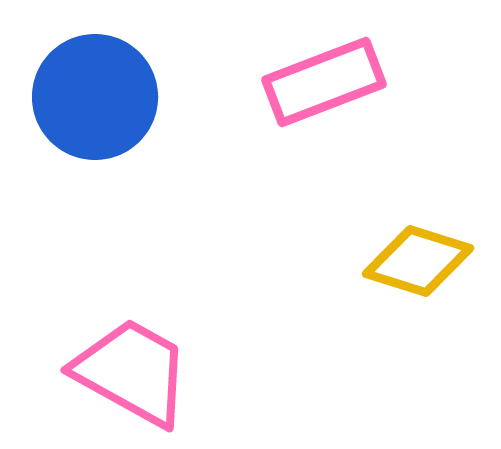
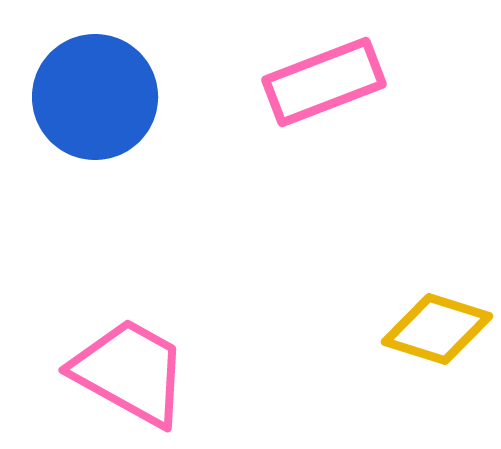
yellow diamond: moved 19 px right, 68 px down
pink trapezoid: moved 2 px left
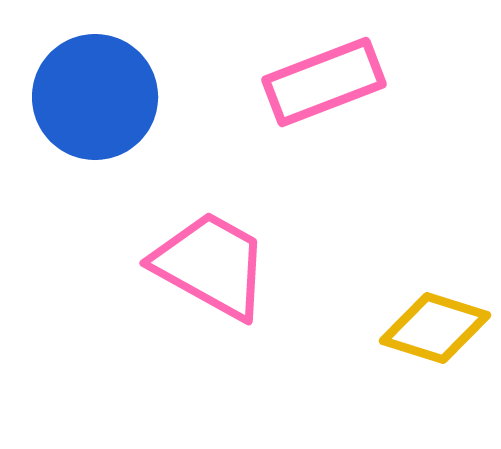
yellow diamond: moved 2 px left, 1 px up
pink trapezoid: moved 81 px right, 107 px up
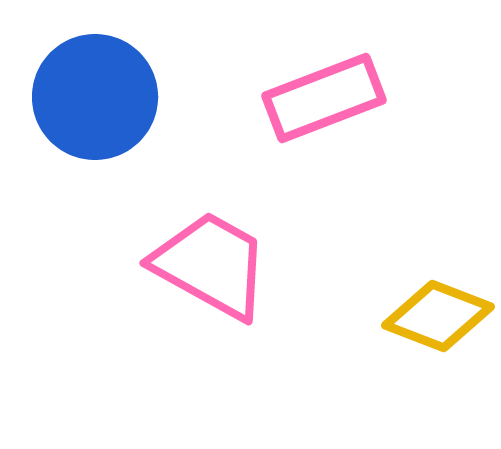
pink rectangle: moved 16 px down
yellow diamond: moved 3 px right, 12 px up; rotated 4 degrees clockwise
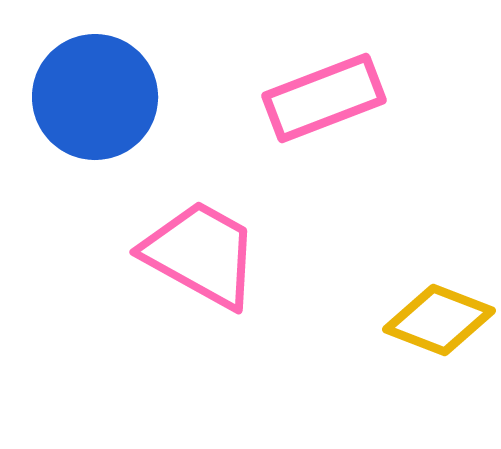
pink trapezoid: moved 10 px left, 11 px up
yellow diamond: moved 1 px right, 4 px down
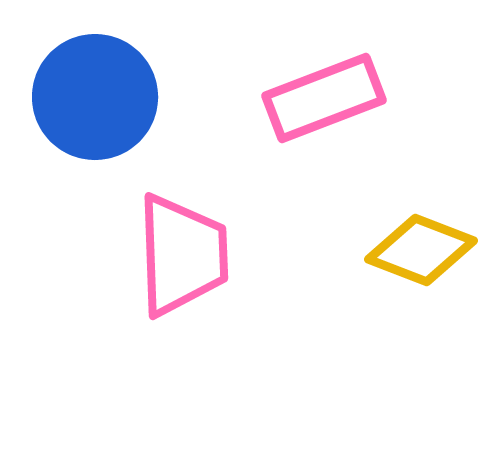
pink trapezoid: moved 19 px left, 1 px down; rotated 59 degrees clockwise
yellow diamond: moved 18 px left, 70 px up
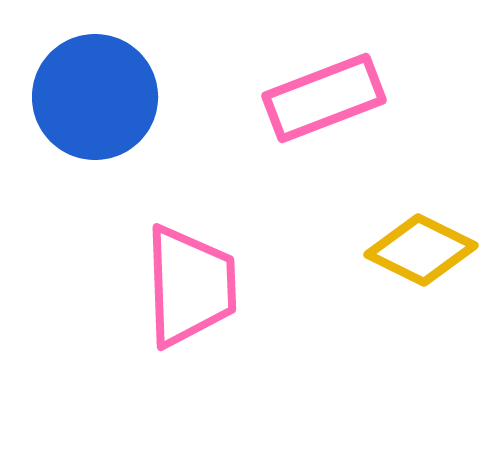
yellow diamond: rotated 5 degrees clockwise
pink trapezoid: moved 8 px right, 31 px down
